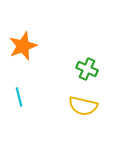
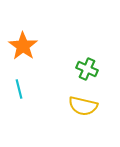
orange star: rotated 16 degrees counterclockwise
cyan line: moved 8 px up
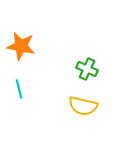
orange star: moved 2 px left; rotated 24 degrees counterclockwise
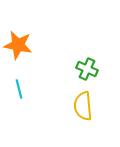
orange star: moved 3 px left, 1 px up
yellow semicircle: rotated 72 degrees clockwise
